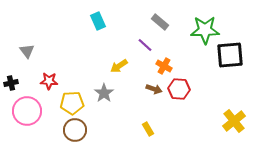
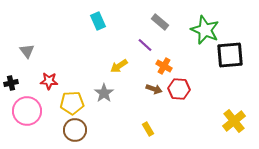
green star: rotated 24 degrees clockwise
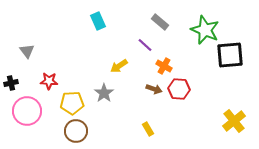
brown circle: moved 1 px right, 1 px down
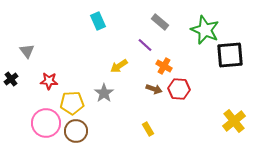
black cross: moved 4 px up; rotated 24 degrees counterclockwise
pink circle: moved 19 px right, 12 px down
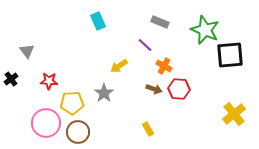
gray rectangle: rotated 18 degrees counterclockwise
yellow cross: moved 7 px up
brown circle: moved 2 px right, 1 px down
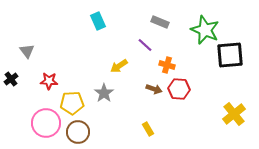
orange cross: moved 3 px right, 1 px up; rotated 14 degrees counterclockwise
